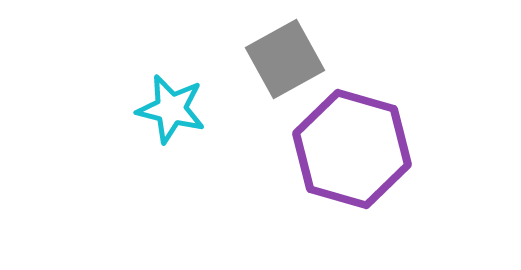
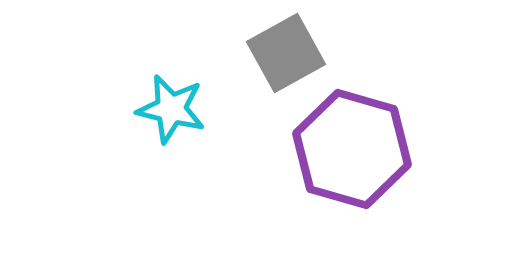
gray square: moved 1 px right, 6 px up
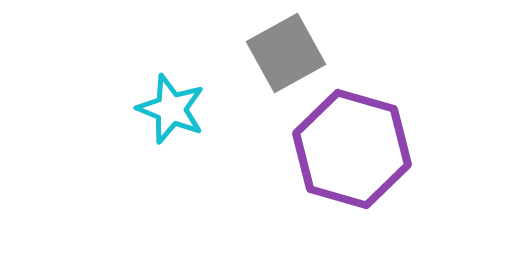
cyan star: rotated 8 degrees clockwise
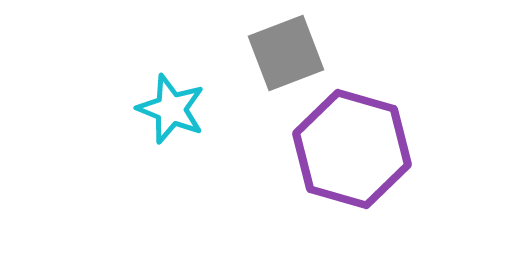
gray square: rotated 8 degrees clockwise
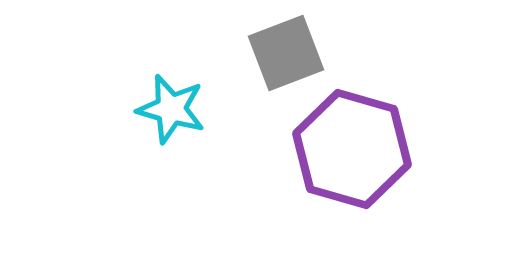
cyan star: rotated 6 degrees counterclockwise
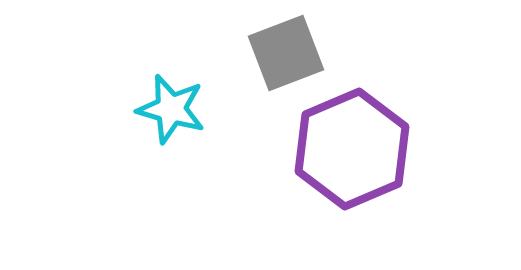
purple hexagon: rotated 21 degrees clockwise
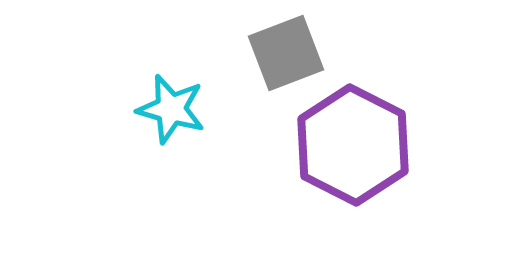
purple hexagon: moved 1 px right, 4 px up; rotated 10 degrees counterclockwise
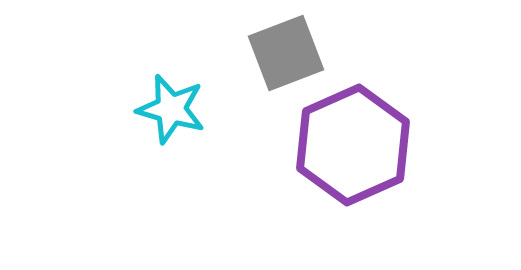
purple hexagon: rotated 9 degrees clockwise
